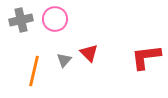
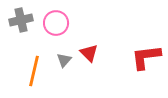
pink circle: moved 1 px right, 4 px down
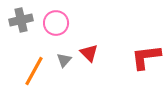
orange line: rotated 16 degrees clockwise
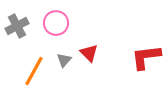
gray cross: moved 4 px left, 6 px down; rotated 15 degrees counterclockwise
